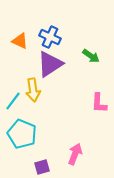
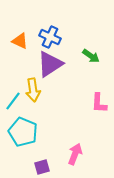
cyan pentagon: moved 1 px right, 2 px up
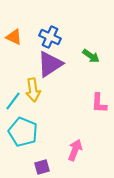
orange triangle: moved 6 px left, 4 px up
pink arrow: moved 4 px up
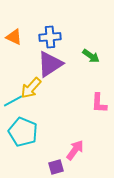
blue cross: rotated 30 degrees counterclockwise
yellow arrow: moved 2 px left, 2 px up; rotated 50 degrees clockwise
cyan line: rotated 24 degrees clockwise
pink arrow: rotated 15 degrees clockwise
purple square: moved 14 px right
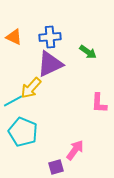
green arrow: moved 3 px left, 4 px up
purple triangle: rotated 8 degrees clockwise
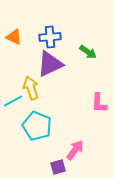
yellow arrow: rotated 120 degrees clockwise
cyan pentagon: moved 14 px right, 6 px up
purple square: moved 2 px right
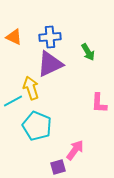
green arrow: rotated 24 degrees clockwise
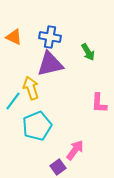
blue cross: rotated 15 degrees clockwise
purple triangle: rotated 12 degrees clockwise
cyan line: rotated 24 degrees counterclockwise
cyan pentagon: rotated 28 degrees clockwise
purple square: rotated 21 degrees counterclockwise
